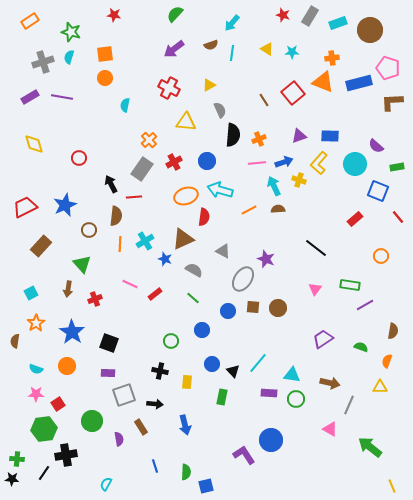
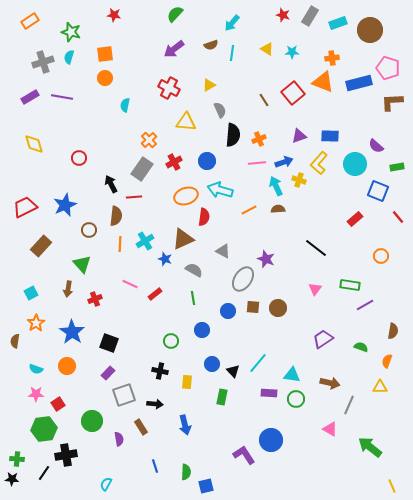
cyan arrow at (274, 186): moved 2 px right
green line at (193, 298): rotated 40 degrees clockwise
purple rectangle at (108, 373): rotated 48 degrees counterclockwise
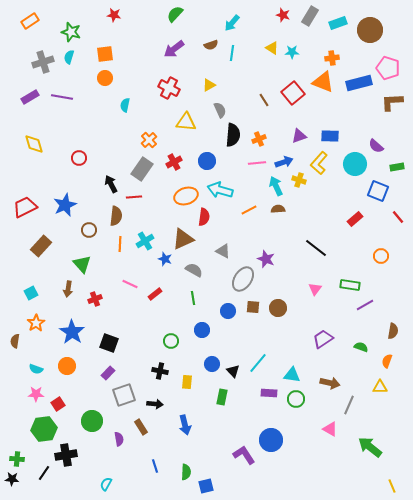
yellow triangle at (267, 49): moved 5 px right, 1 px up
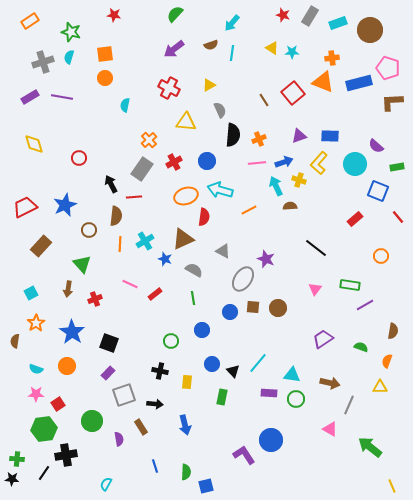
brown semicircle at (278, 209): moved 12 px right, 3 px up
blue circle at (228, 311): moved 2 px right, 1 px down
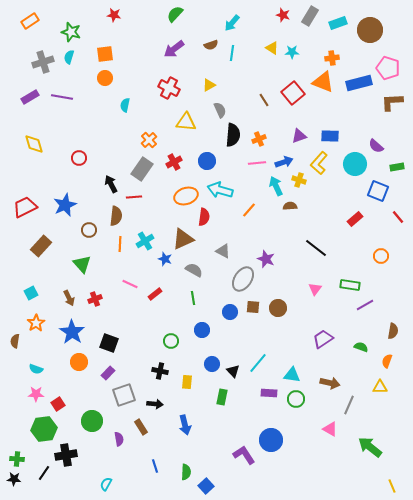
orange line at (249, 210): rotated 21 degrees counterclockwise
brown arrow at (68, 289): moved 1 px right, 9 px down; rotated 35 degrees counterclockwise
orange circle at (67, 366): moved 12 px right, 4 px up
black star at (12, 479): moved 2 px right
blue square at (206, 486): rotated 28 degrees counterclockwise
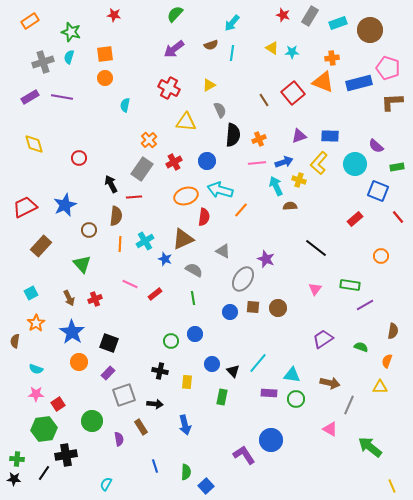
orange line at (249, 210): moved 8 px left
blue circle at (202, 330): moved 7 px left, 4 px down
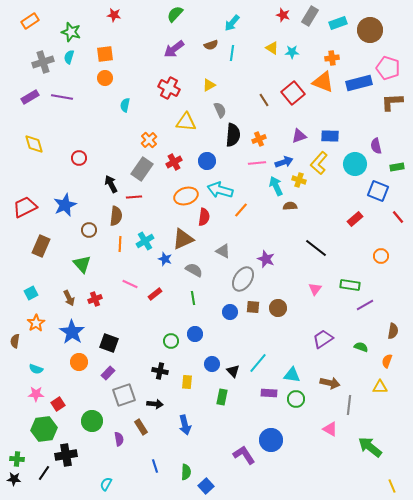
purple semicircle at (376, 146): rotated 35 degrees clockwise
brown rectangle at (41, 246): rotated 20 degrees counterclockwise
gray line at (349, 405): rotated 18 degrees counterclockwise
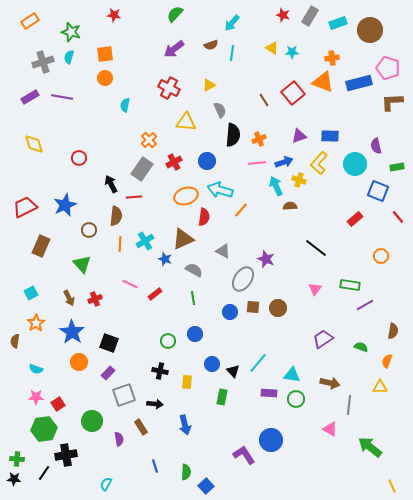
green circle at (171, 341): moved 3 px left
pink star at (36, 394): moved 3 px down
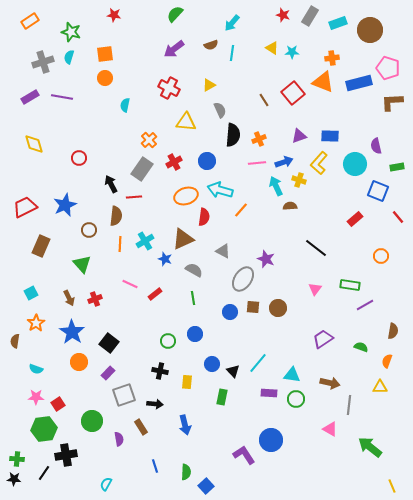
black square at (109, 343): rotated 18 degrees clockwise
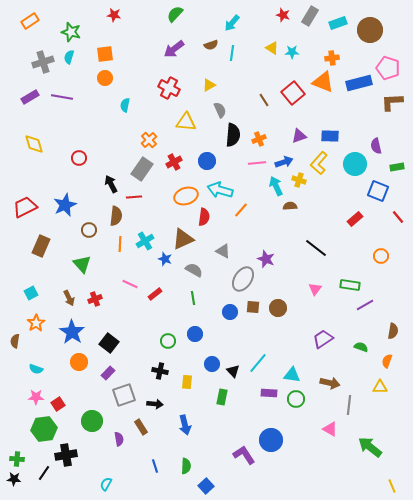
green semicircle at (186, 472): moved 6 px up
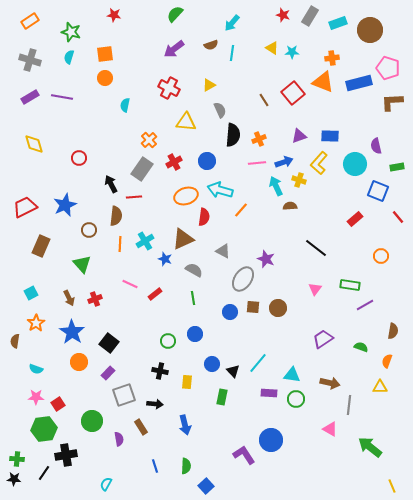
gray cross at (43, 62): moved 13 px left, 2 px up; rotated 35 degrees clockwise
